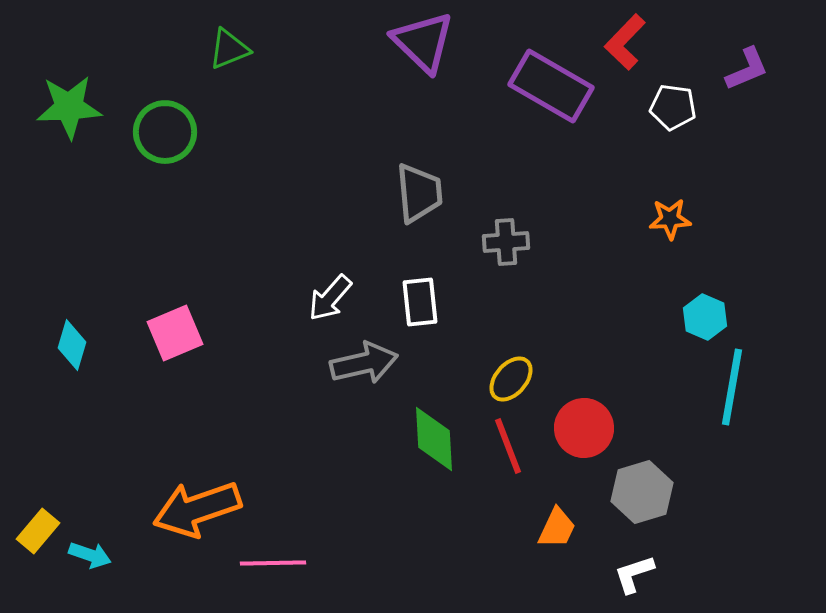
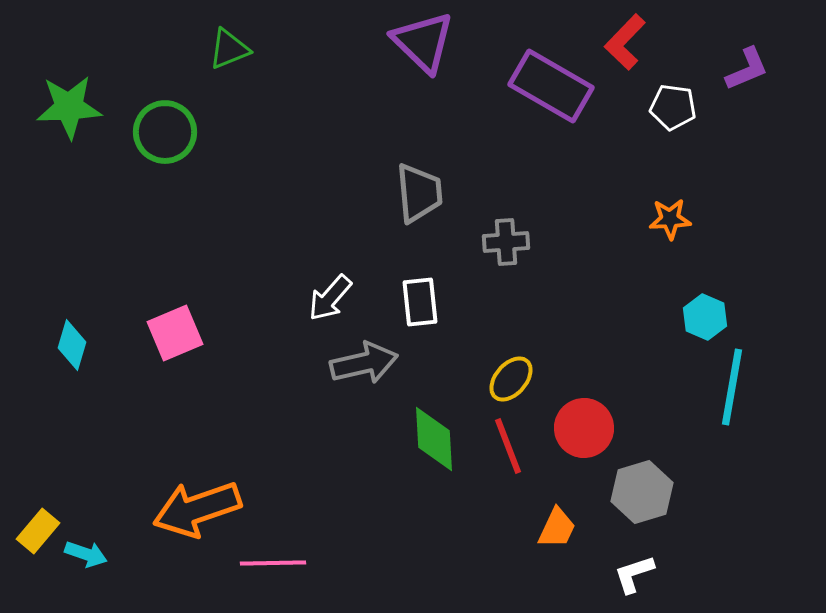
cyan arrow: moved 4 px left, 1 px up
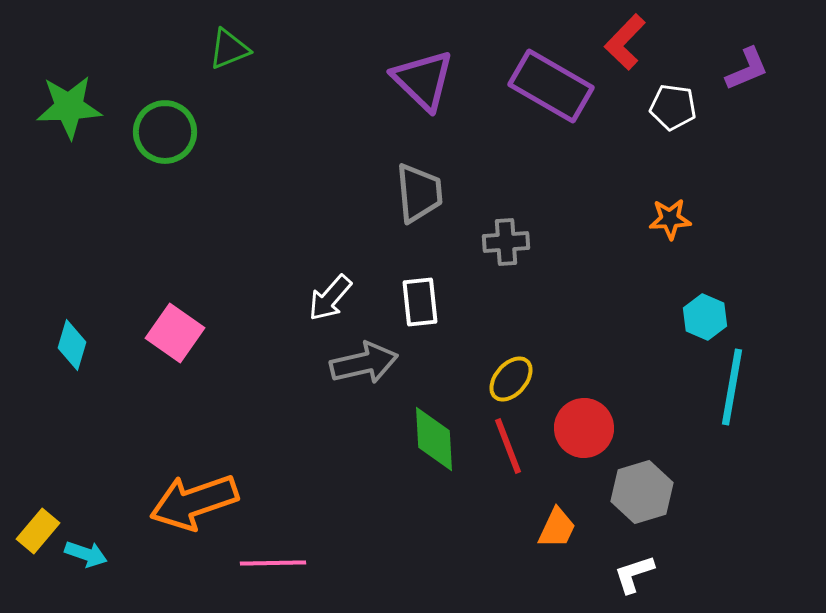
purple triangle: moved 38 px down
pink square: rotated 32 degrees counterclockwise
orange arrow: moved 3 px left, 7 px up
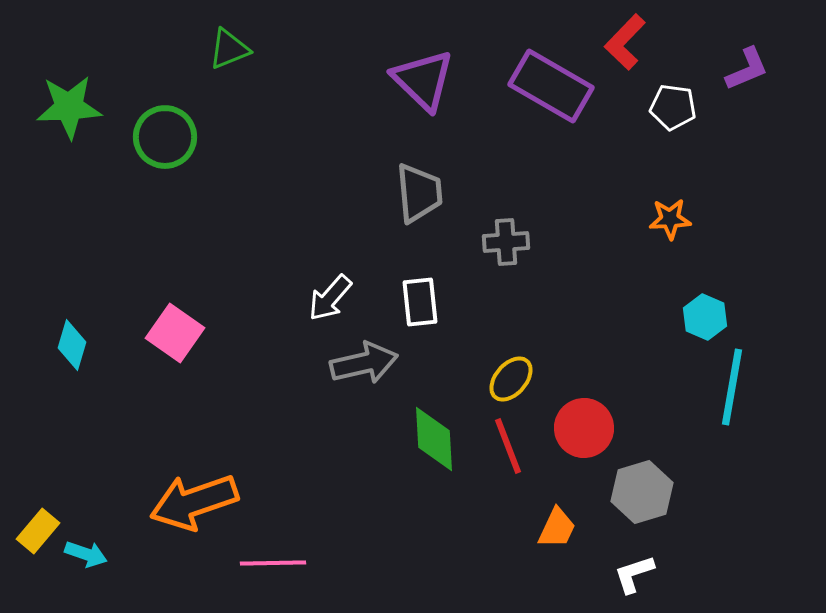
green circle: moved 5 px down
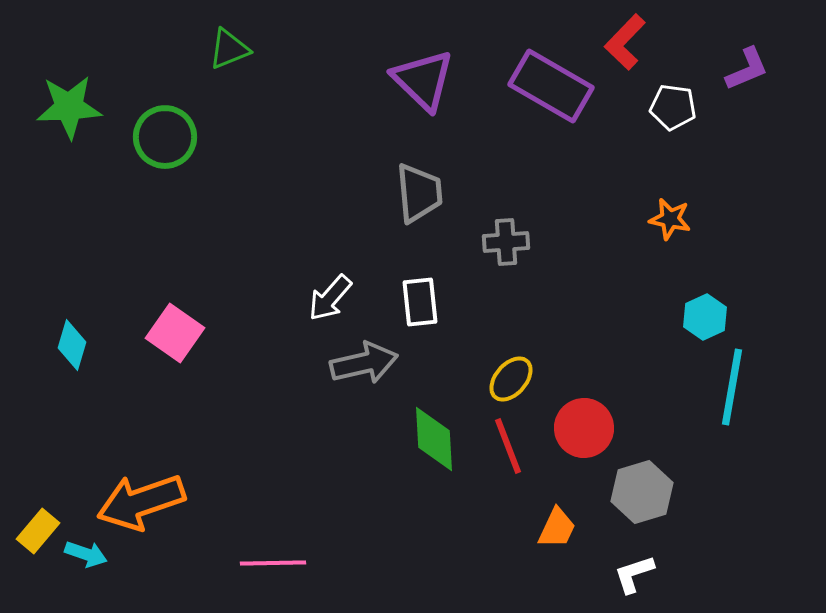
orange star: rotated 15 degrees clockwise
cyan hexagon: rotated 12 degrees clockwise
orange arrow: moved 53 px left
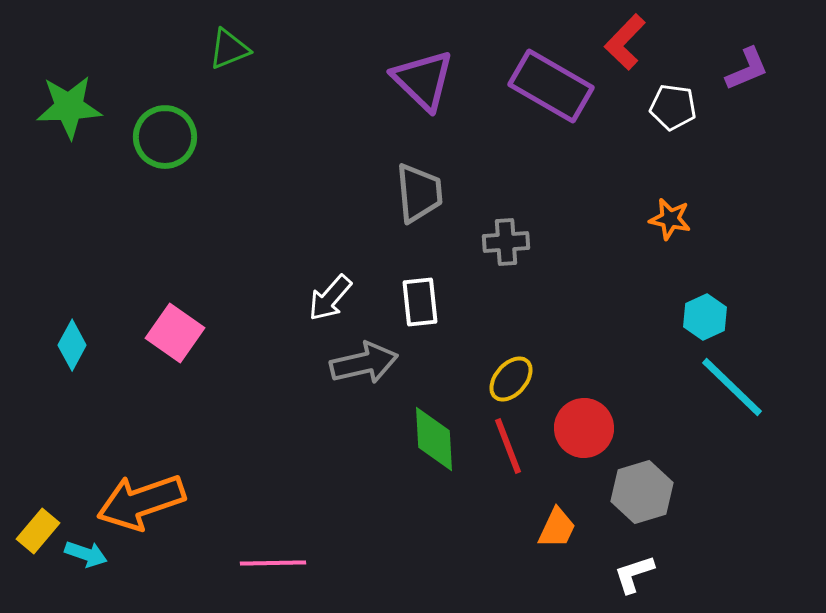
cyan diamond: rotated 12 degrees clockwise
cyan line: rotated 56 degrees counterclockwise
